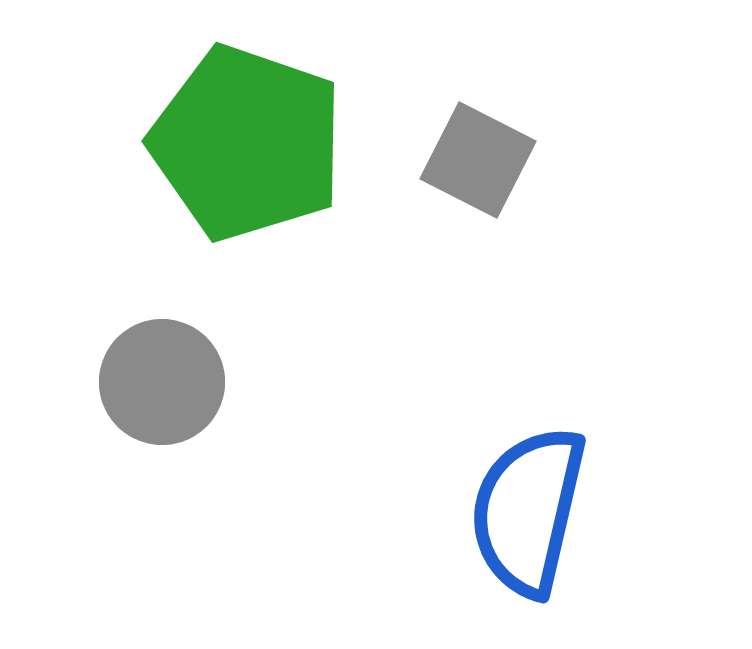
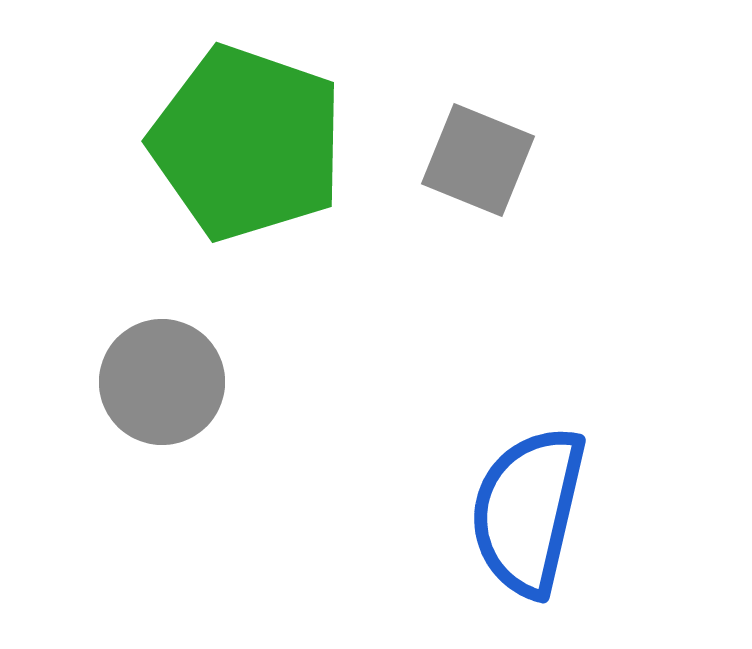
gray square: rotated 5 degrees counterclockwise
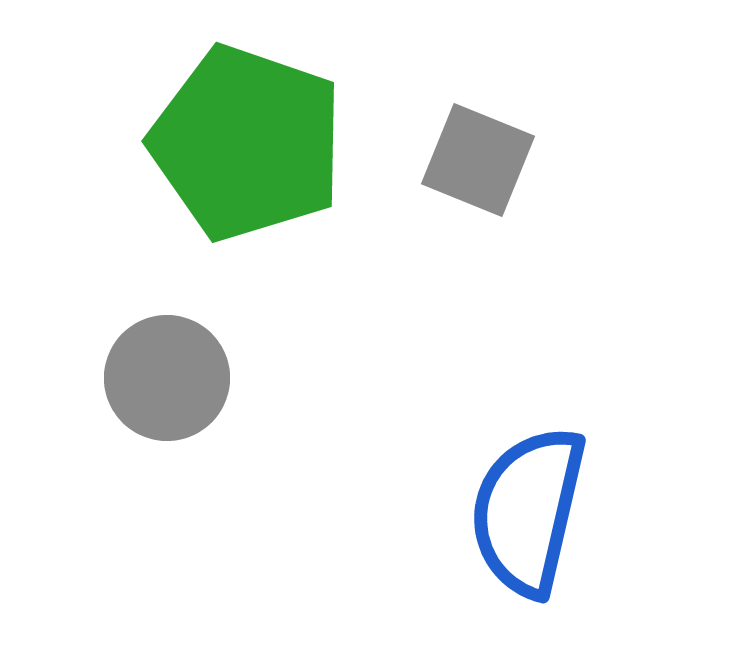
gray circle: moved 5 px right, 4 px up
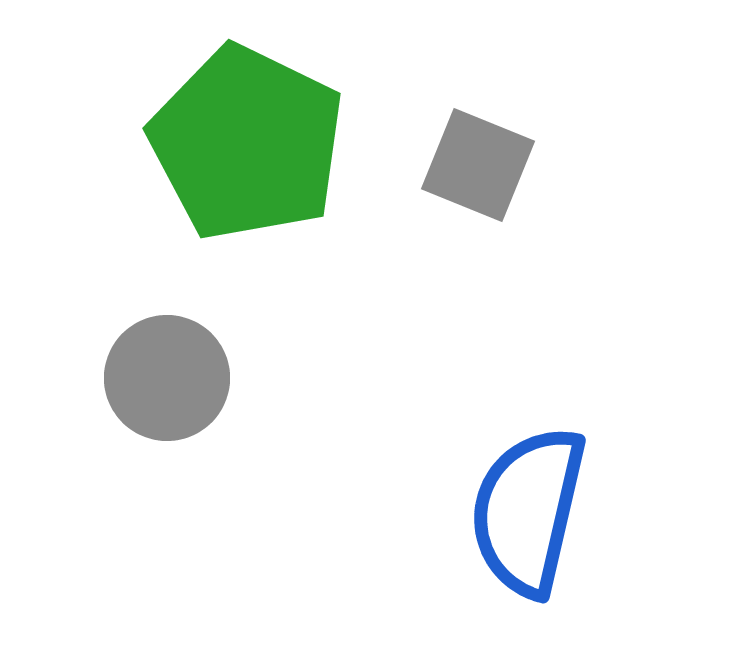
green pentagon: rotated 7 degrees clockwise
gray square: moved 5 px down
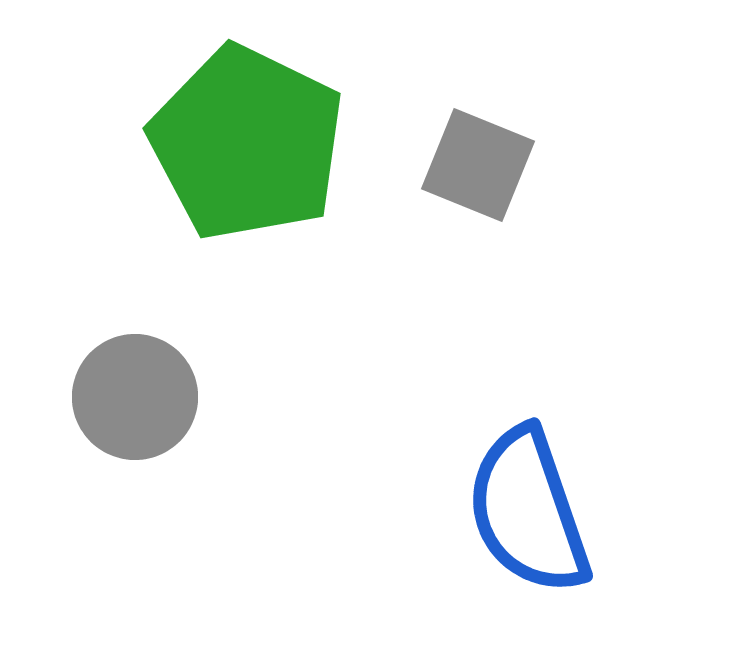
gray circle: moved 32 px left, 19 px down
blue semicircle: rotated 32 degrees counterclockwise
